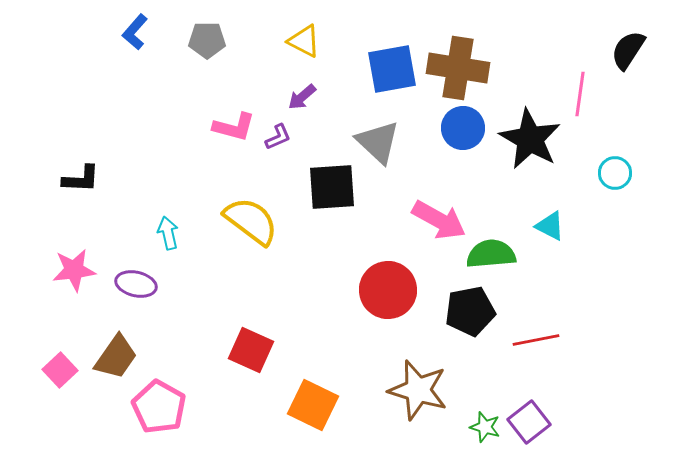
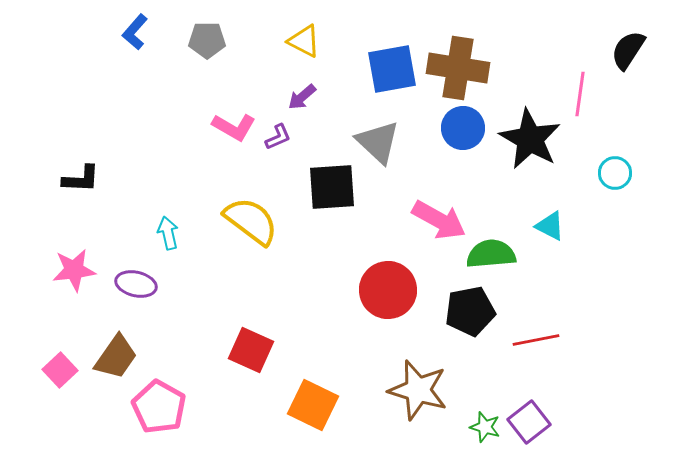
pink L-shape: rotated 15 degrees clockwise
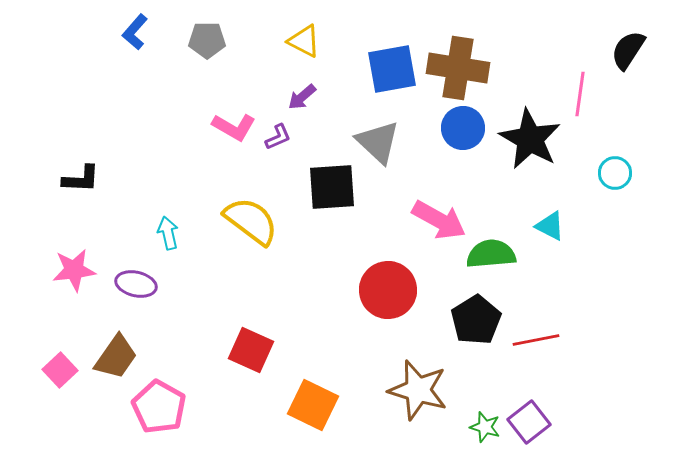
black pentagon: moved 6 px right, 9 px down; rotated 21 degrees counterclockwise
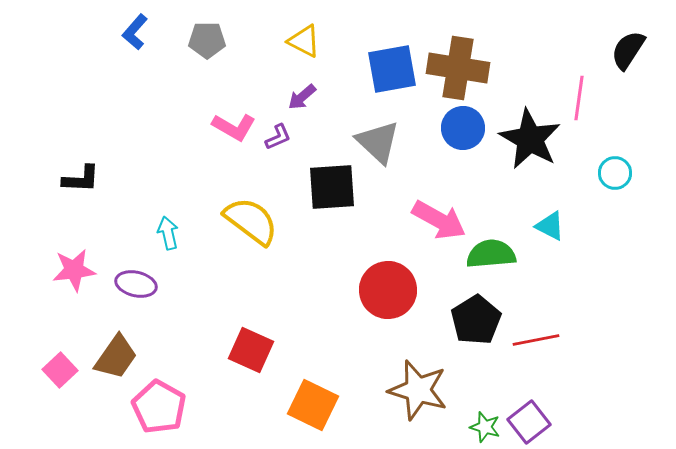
pink line: moved 1 px left, 4 px down
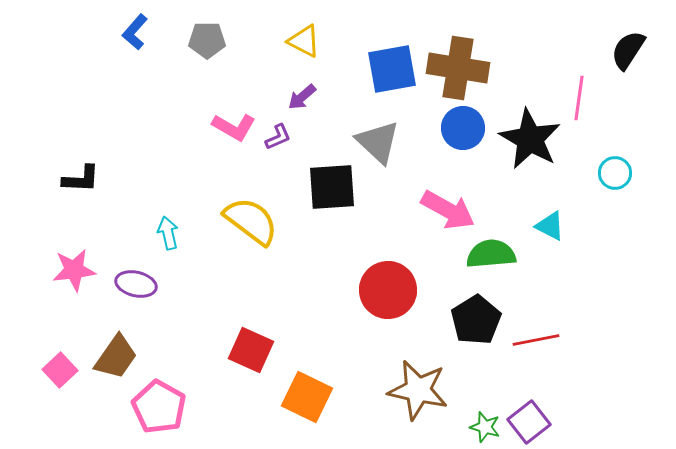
pink arrow: moved 9 px right, 10 px up
brown star: rotated 4 degrees counterclockwise
orange square: moved 6 px left, 8 px up
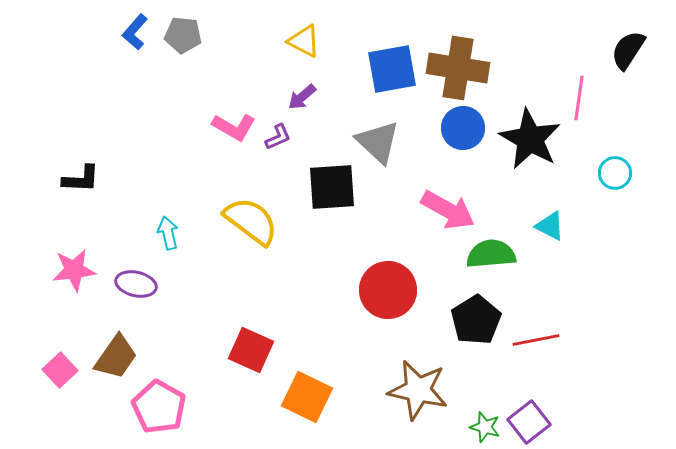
gray pentagon: moved 24 px left, 5 px up; rotated 6 degrees clockwise
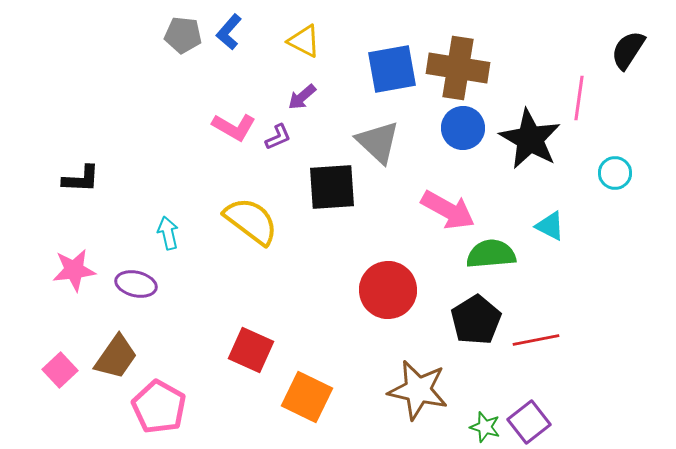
blue L-shape: moved 94 px right
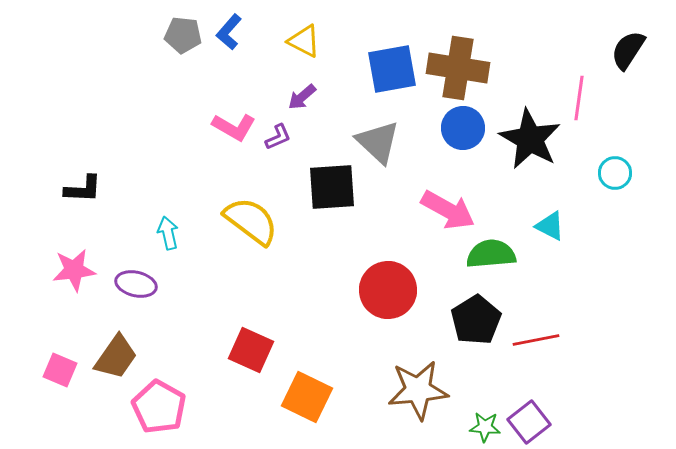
black L-shape: moved 2 px right, 10 px down
pink square: rotated 24 degrees counterclockwise
brown star: rotated 18 degrees counterclockwise
green star: rotated 12 degrees counterclockwise
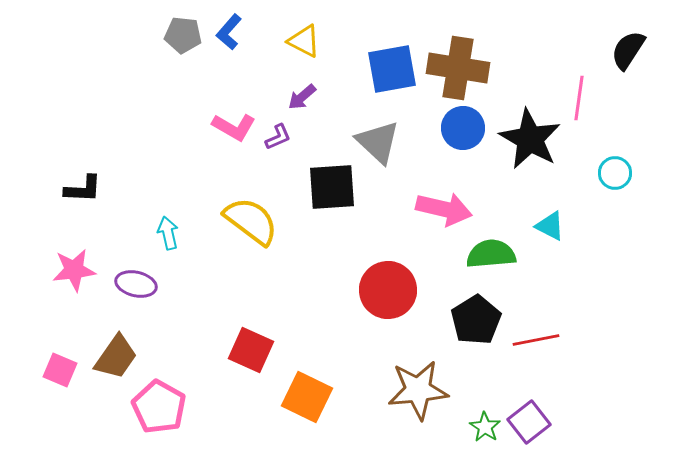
pink arrow: moved 4 px left, 1 px up; rotated 16 degrees counterclockwise
green star: rotated 28 degrees clockwise
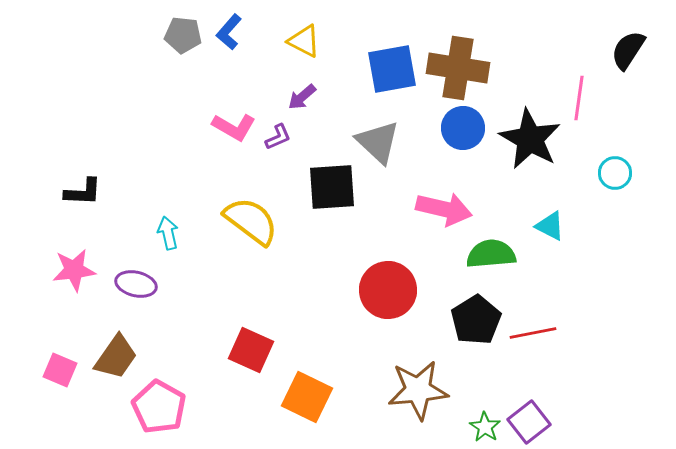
black L-shape: moved 3 px down
red line: moved 3 px left, 7 px up
